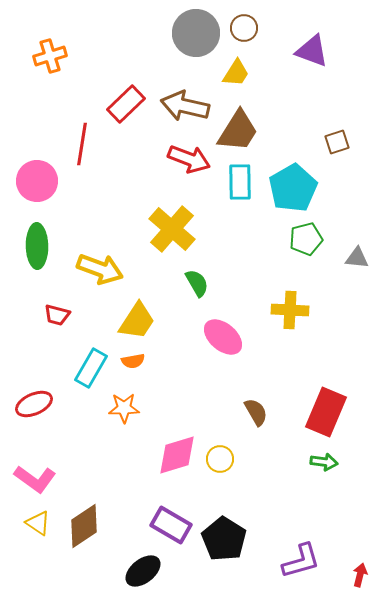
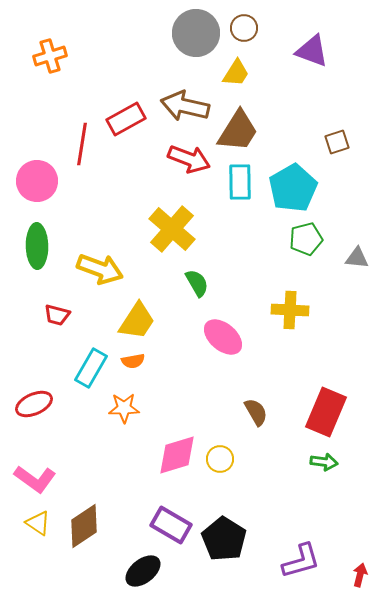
red rectangle at (126, 104): moved 15 px down; rotated 15 degrees clockwise
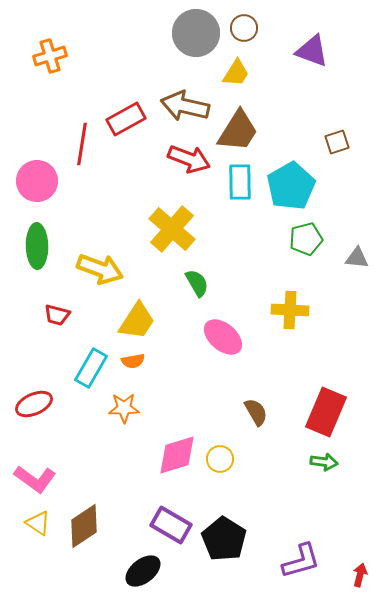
cyan pentagon at (293, 188): moved 2 px left, 2 px up
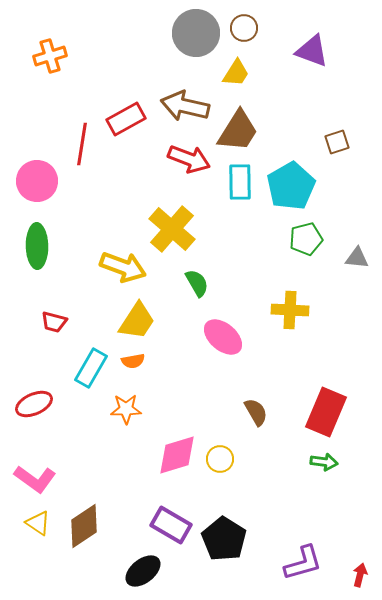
yellow arrow at (100, 269): moved 23 px right, 2 px up
red trapezoid at (57, 315): moved 3 px left, 7 px down
orange star at (124, 408): moved 2 px right, 1 px down
purple L-shape at (301, 561): moved 2 px right, 2 px down
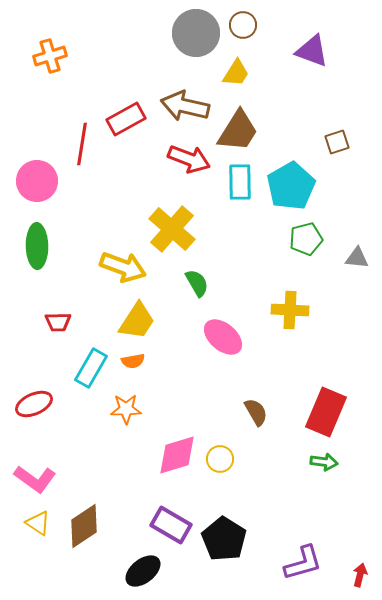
brown circle at (244, 28): moved 1 px left, 3 px up
red trapezoid at (54, 322): moved 4 px right; rotated 16 degrees counterclockwise
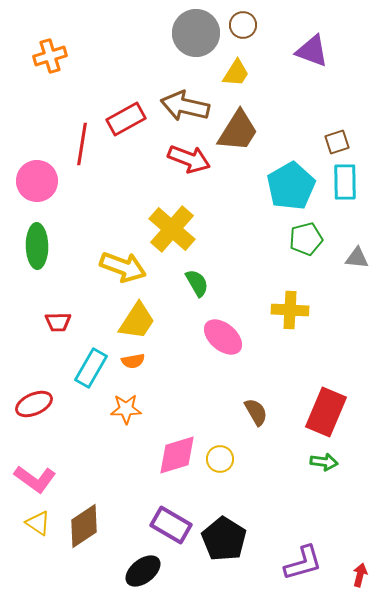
cyan rectangle at (240, 182): moved 105 px right
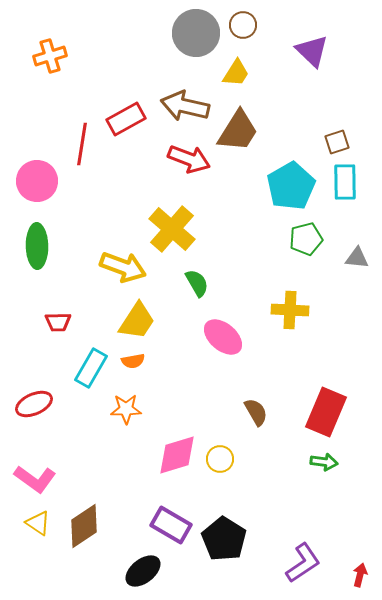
purple triangle at (312, 51): rotated 24 degrees clockwise
purple L-shape at (303, 563): rotated 18 degrees counterclockwise
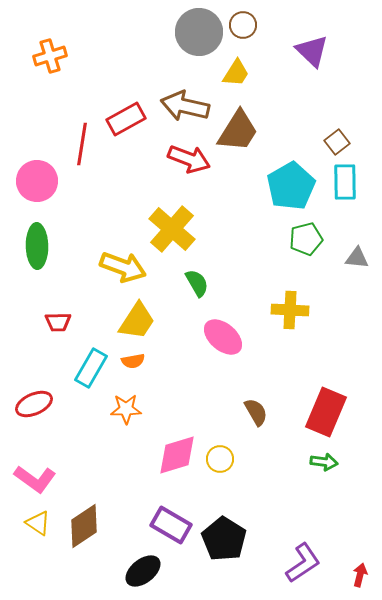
gray circle at (196, 33): moved 3 px right, 1 px up
brown square at (337, 142): rotated 20 degrees counterclockwise
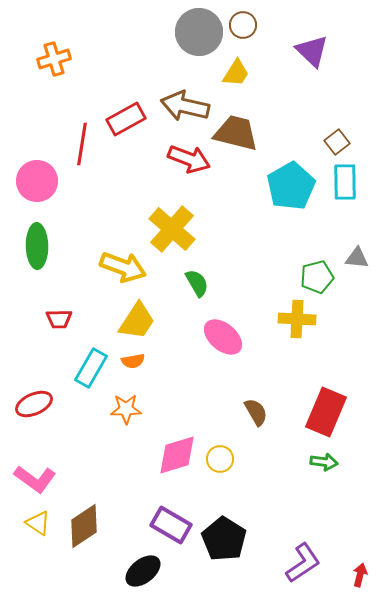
orange cross at (50, 56): moved 4 px right, 3 px down
brown trapezoid at (238, 131): moved 2 px left, 2 px down; rotated 108 degrees counterclockwise
green pentagon at (306, 239): moved 11 px right, 38 px down
yellow cross at (290, 310): moved 7 px right, 9 px down
red trapezoid at (58, 322): moved 1 px right, 3 px up
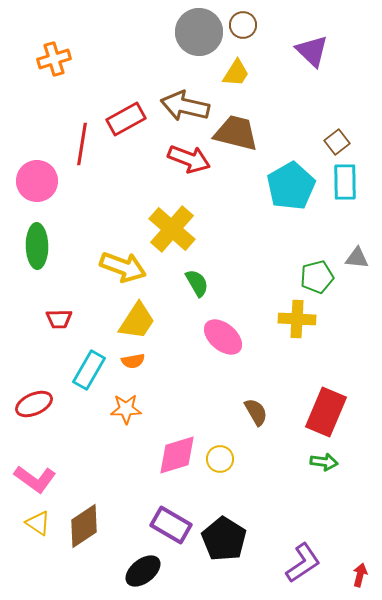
cyan rectangle at (91, 368): moved 2 px left, 2 px down
